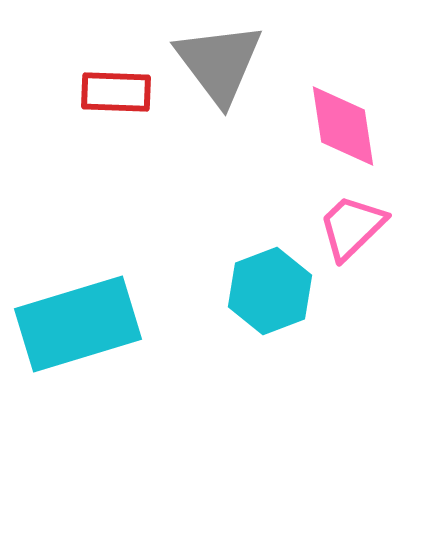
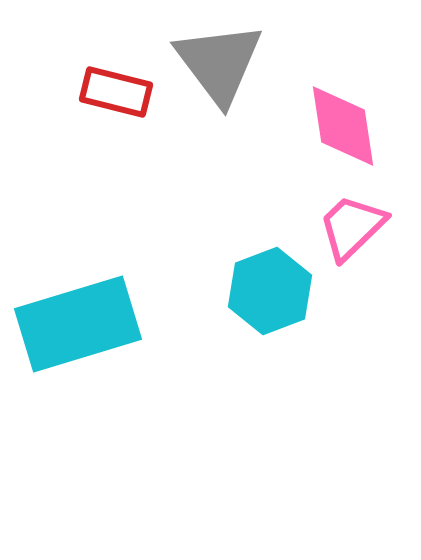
red rectangle: rotated 12 degrees clockwise
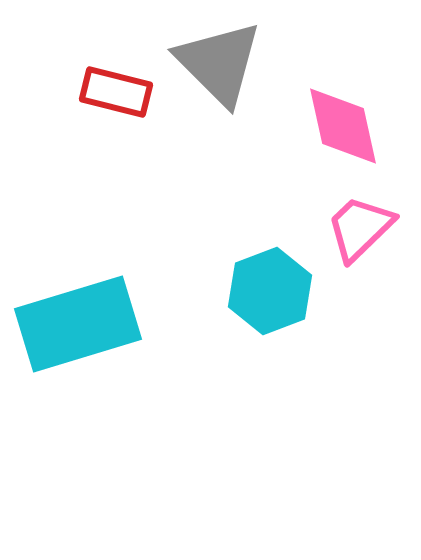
gray triangle: rotated 8 degrees counterclockwise
pink diamond: rotated 4 degrees counterclockwise
pink trapezoid: moved 8 px right, 1 px down
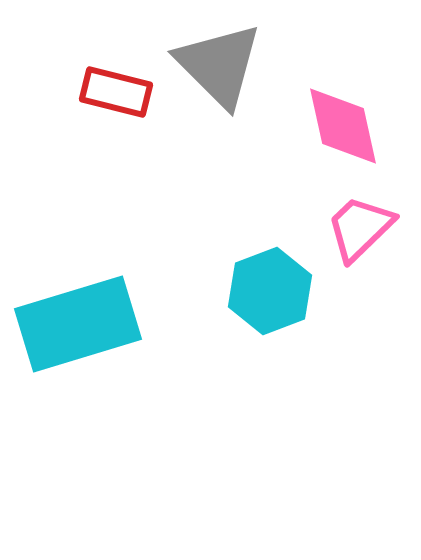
gray triangle: moved 2 px down
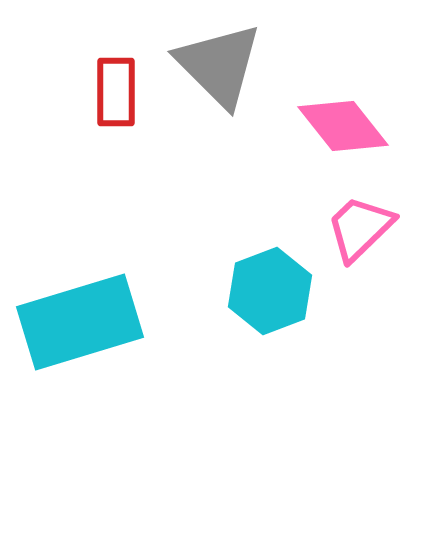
red rectangle: rotated 76 degrees clockwise
pink diamond: rotated 26 degrees counterclockwise
cyan rectangle: moved 2 px right, 2 px up
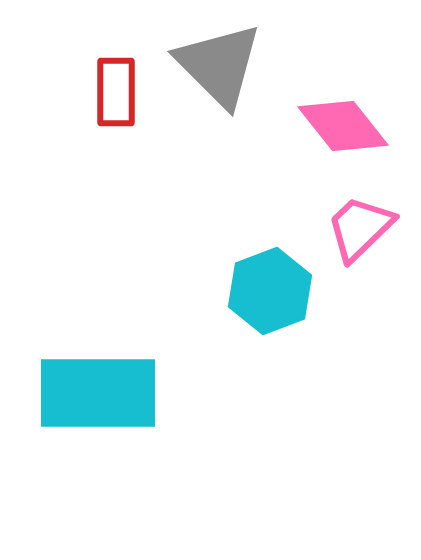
cyan rectangle: moved 18 px right, 71 px down; rotated 17 degrees clockwise
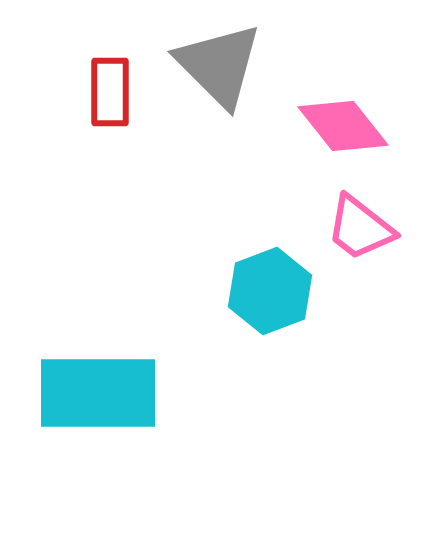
red rectangle: moved 6 px left
pink trapezoid: rotated 98 degrees counterclockwise
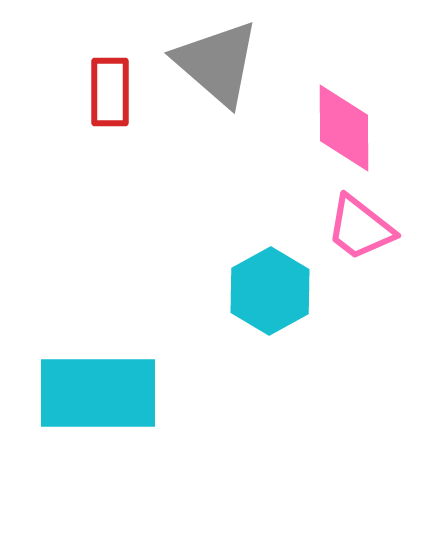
gray triangle: moved 2 px left, 2 px up; rotated 4 degrees counterclockwise
pink diamond: moved 1 px right, 2 px down; rotated 38 degrees clockwise
cyan hexagon: rotated 8 degrees counterclockwise
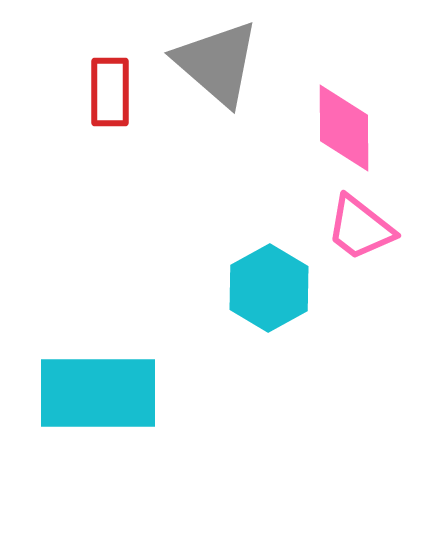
cyan hexagon: moved 1 px left, 3 px up
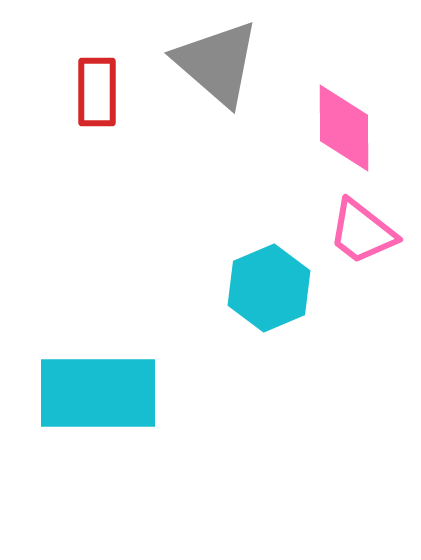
red rectangle: moved 13 px left
pink trapezoid: moved 2 px right, 4 px down
cyan hexagon: rotated 6 degrees clockwise
